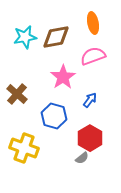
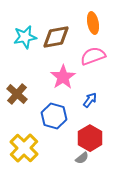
yellow cross: rotated 24 degrees clockwise
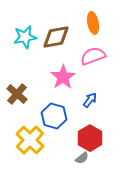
yellow cross: moved 6 px right, 8 px up
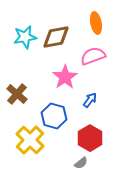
orange ellipse: moved 3 px right
pink star: moved 2 px right
gray semicircle: moved 1 px left, 5 px down
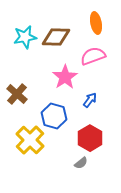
brown diamond: rotated 12 degrees clockwise
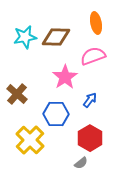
blue hexagon: moved 2 px right, 2 px up; rotated 15 degrees counterclockwise
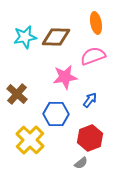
pink star: rotated 25 degrees clockwise
red hexagon: rotated 10 degrees clockwise
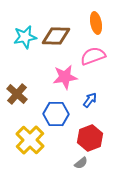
brown diamond: moved 1 px up
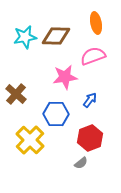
brown cross: moved 1 px left
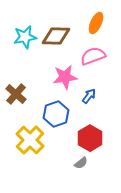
orange ellipse: rotated 35 degrees clockwise
blue arrow: moved 1 px left, 4 px up
blue hexagon: rotated 20 degrees counterclockwise
red hexagon: rotated 10 degrees counterclockwise
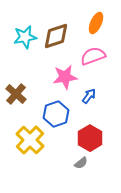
brown diamond: rotated 20 degrees counterclockwise
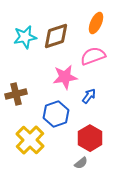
brown cross: rotated 35 degrees clockwise
